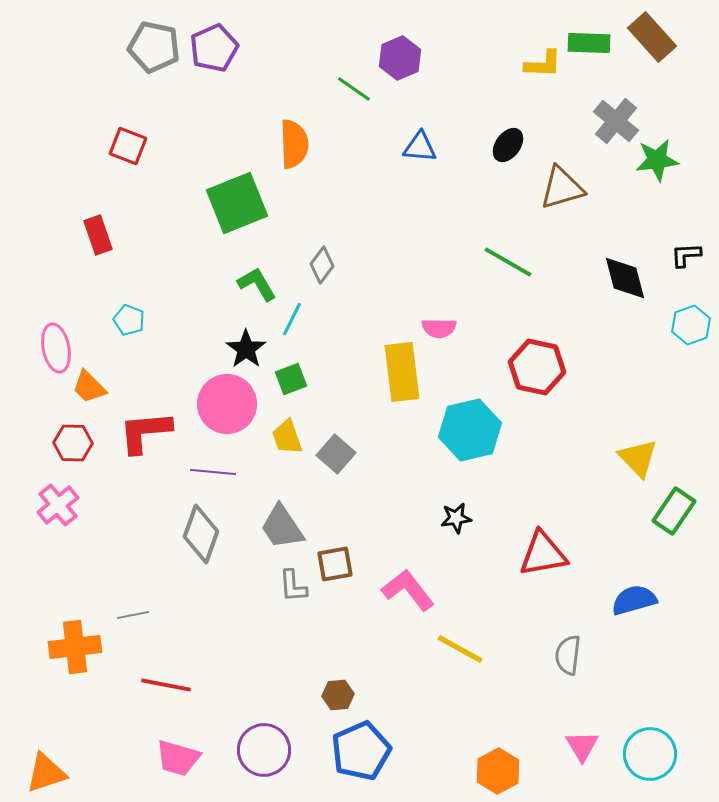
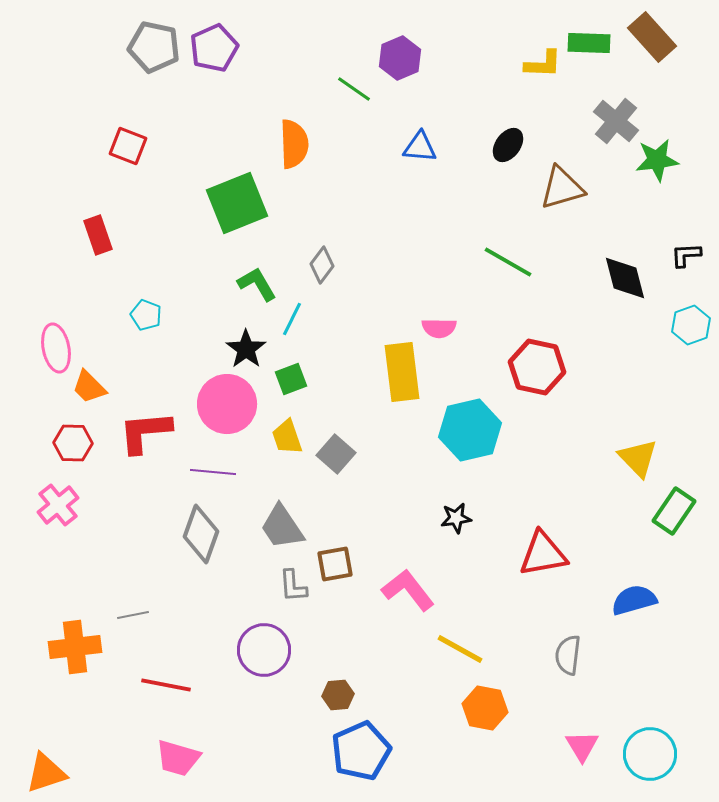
cyan pentagon at (129, 320): moved 17 px right, 5 px up
purple circle at (264, 750): moved 100 px up
orange hexagon at (498, 771): moved 13 px left, 63 px up; rotated 21 degrees counterclockwise
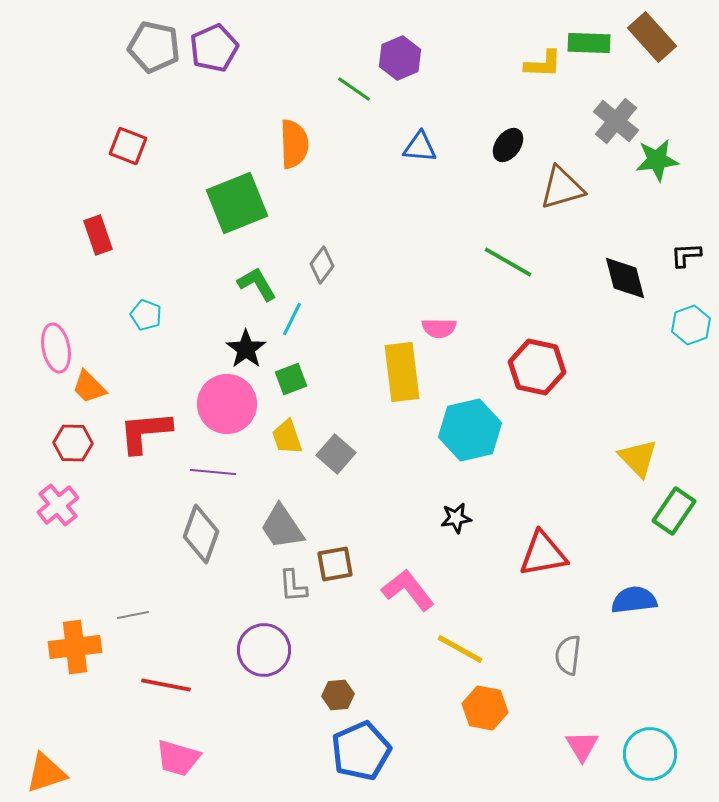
blue semicircle at (634, 600): rotated 9 degrees clockwise
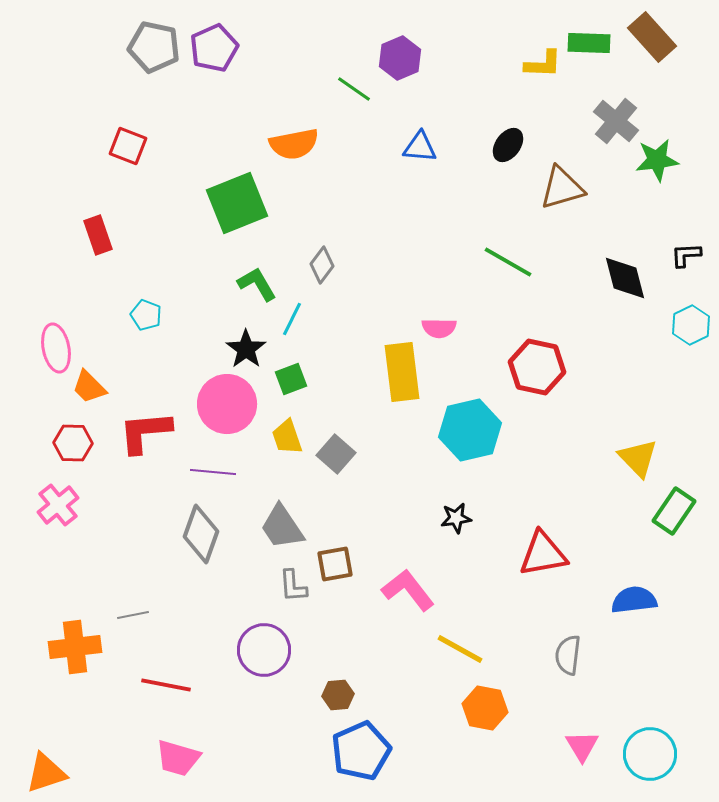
orange semicircle at (294, 144): rotated 81 degrees clockwise
cyan hexagon at (691, 325): rotated 6 degrees counterclockwise
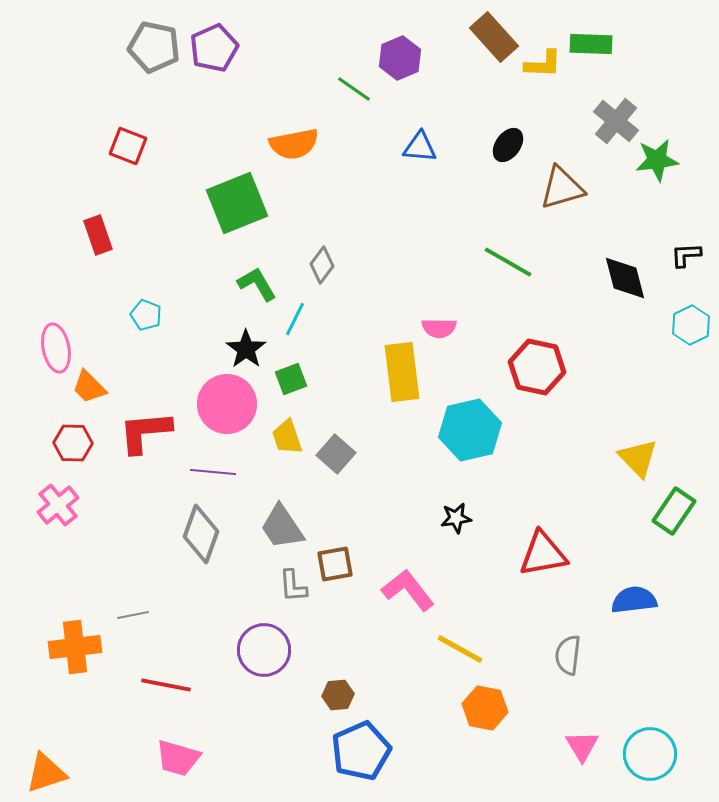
brown rectangle at (652, 37): moved 158 px left
green rectangle at (589, 43): moved 2 px right, 1 px down
cyan line at (292, 319): moved 3 px right
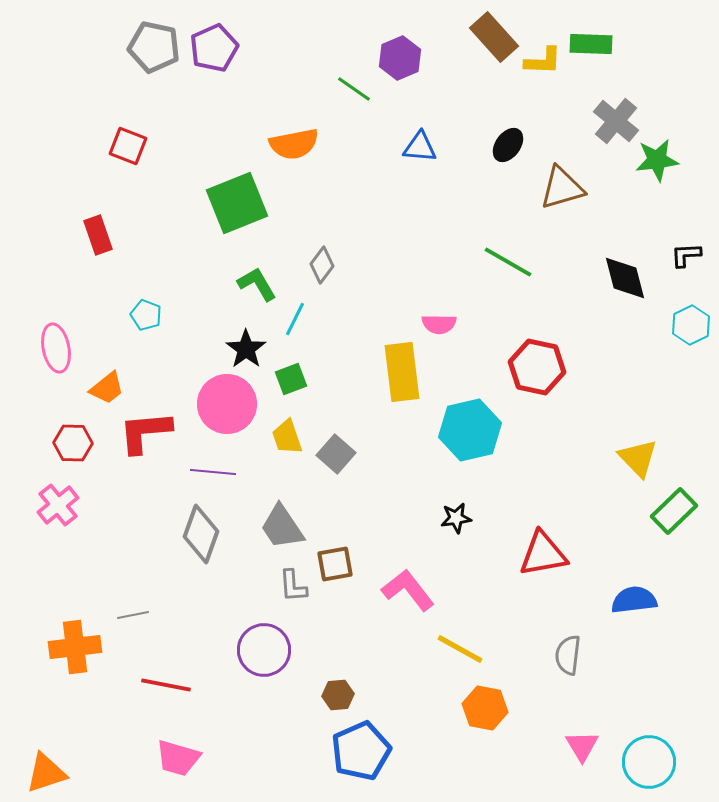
yellow L-shape at (543, 64): moved 3 px up
pink semicircle at (439, 328): moved 4 px up
orange trapezoid at (89, 387): moved 18 px right, 1 px down; rotated 84 degrees counterclockwise
green rectangle at (674, 511): rotated 12 degrees clockwise
cyan circle at (650, 754): moved 1 px left, 8 px down
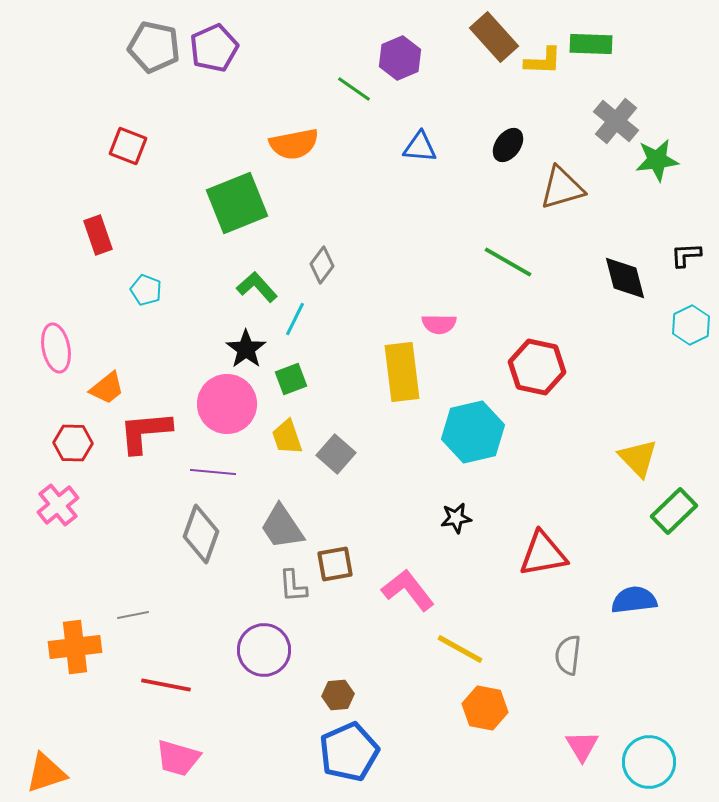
green L-shape at (257, 284): moved 3 px down; rotated 12 degrees counterclockwise
cyan pentagon at (146, 315): moved 25 px up
cyan hexagon at (470, 430): moved 3 px right, 2 px down
blue pentagon at (361, 751): moved 12 px left, 1 px down
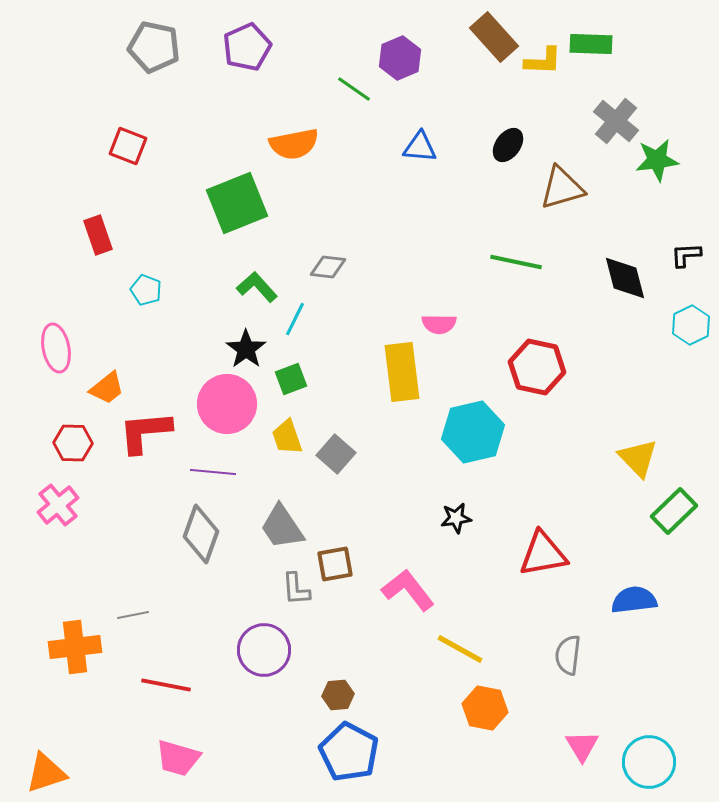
purple pentagon at (214, 48): moved 33 px right, 1 px up
green line at (508, 262): moved 8 px right; rotated 18 degrees counterclockwise
gray diamond at (322, 265): moved 6 px right, 2 px down; rotated 60 degrees clockwise
gray L-shape at (293, 586): moved 3 px right, 3 px down
blue pentagon at (349, 752): rotated 20 degrees counterclockwise
